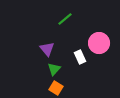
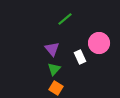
purple triangle: moved 5 px right
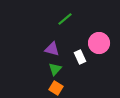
purple triangle: rotated 35 degrees counterclockwise
green triangle: moved 1 px right
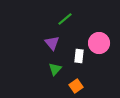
purple triangle: moved 6 px up; rotated 35 degrees clockwise
white rectangle: moved 1 px left, 1 px up; rotated 32 degrees clockwise
orange square: moved 20 px right, 2 px up; rotated 24 degrees clockwise
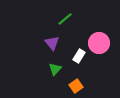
white rectangle: rotated 24 degrees clockwise
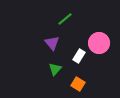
orange square: moved 2 px right, 2 px up; rotated 24 degrees counterclockwise
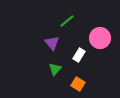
green line: moved 2 px right, 2 px down
pink circle: moved 1 px right, 5 px up
white rectangle: moved 1 px up
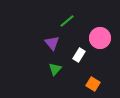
orange square: moved 15 px right
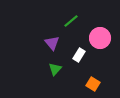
green line: moved 4 px right
